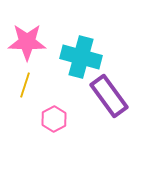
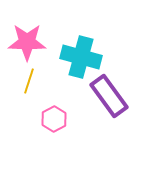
yellow line: moved 4 px right, 4 px up
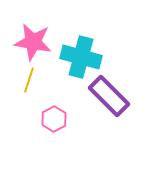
pink star: moved 6 px right; rotated 9 degrees clockwise
yellow line: moved 1 px up
purple rectangle: rotated 9 degrees counterclockwise
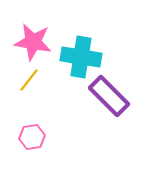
cyan cross: rotated 6 degrees counterclockwise
yellow line: rotated 20 degrees clockwise
pink hexagon: moved 22 px left, 18 px down; rotated 20 degrees clockwise
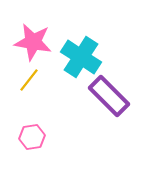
cyan cross: rotated 24 degrees clockwise
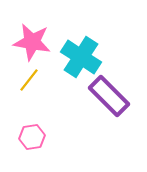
pink star: moved 1 px left
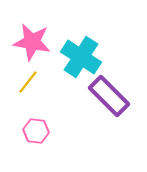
yellow line: moved 1 px left, 2 px down
pink hexagon: moved 4 px right, 6 px up; rotated 15 degrees clockwise
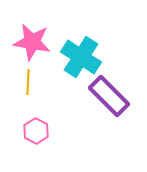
yellow line: rotated 35 degrees counterclockwise
pink hexagon: rotated 20 degrees clockwise
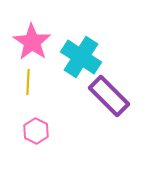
pink star: rotated 24 degrees clockwise
